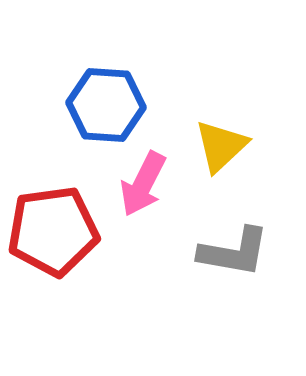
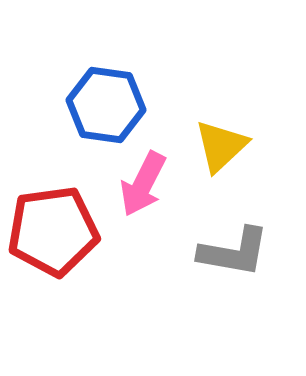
blue hexagon: rotated 4 degrees clockwise
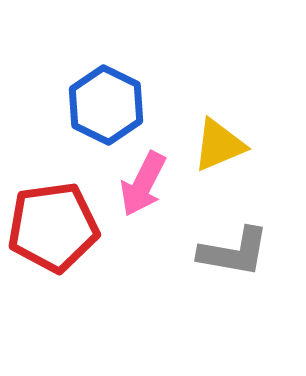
blue hexagon: rotated 18 degrees clockwise
yellow triangle: moved 2 px left, 1 px up; rotated 20 degrees clockwise
red pentagon: moved 4 px up
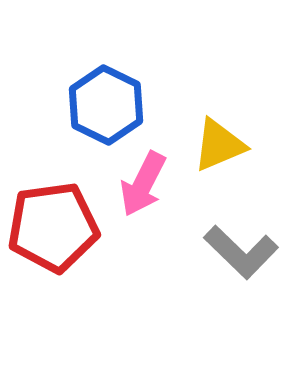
gray L-shape: moved 7 px right; rotated 34 degrees clockwise
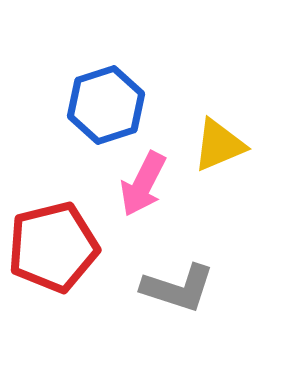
blue hexagon: rotated 16 degrees clockwise
red pentagon: moved 20 px down; rotated 6 degrees counterclockwise
gray L-shape: moved 63 px left, 36 px down; rotated 26 degrees counterclockwise
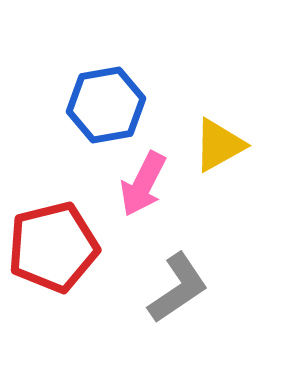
blue hexagon: rotated 8 degrees clockwise
yellow triangle: rotated 6 degrees counterclockwise
gray L-shape: rotated 52 degrees counterclockwise
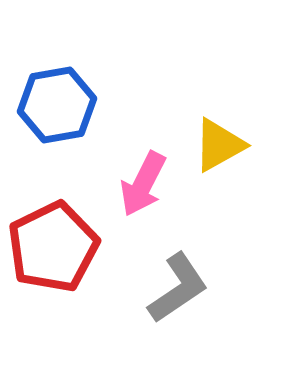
blue hexagon: moved 49 px left
red pentagon: rotated 12 degrees counterclockwise
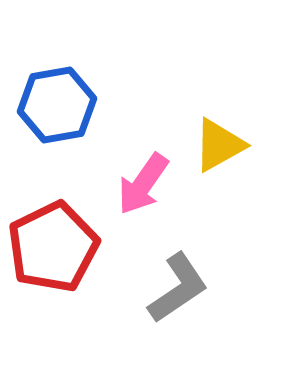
pink arrow: rotated 8 degrees clockwise
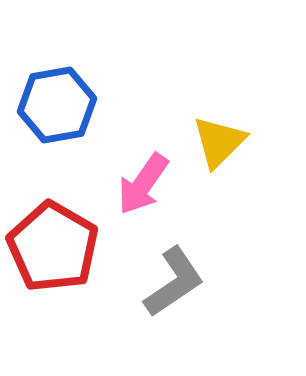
yellow triangle: moved 3 px up; rotated 16 degrees counterclockwise
red pentagon: rotated 16 degrees counterclockwise
gray L-shape: moved 4 px left, 6 px up
